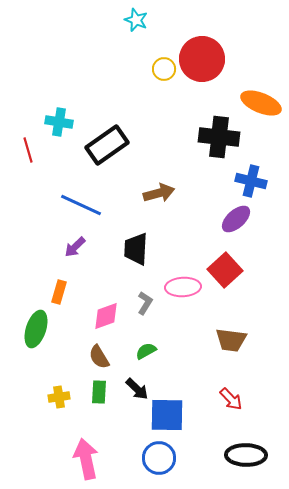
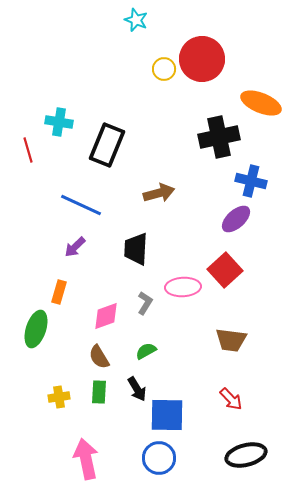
black cross: rotated 18 degrees counterclockwise
black rectangle: rotated 33 degrees counterclockwise
black arrow: rotated 15 degrees clockwise
black ellipse: rotated 15 degrees counterclockwise
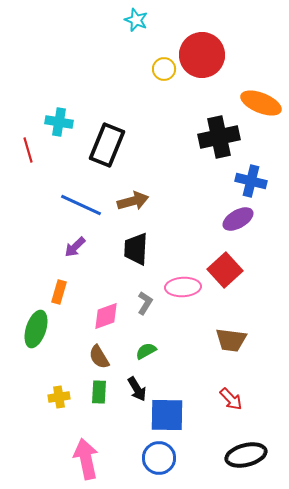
red circle: moved 4 px up
brown arrow: moved 26 px left, 8 px down
purple ellipse: moved 2 px right; rotated 12 degrees clockwise
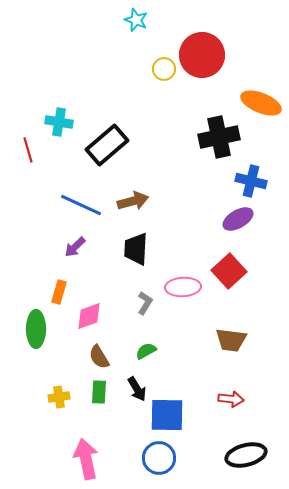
black rectangle: rotated 27 degrees clockwise
red square: moved 4 px right, 1 px down
pink diamond: moved 17 px left
green ellipse: rotated 18 degrees counterclockwise
red arrow: rotated 40 degrees counterclockwise
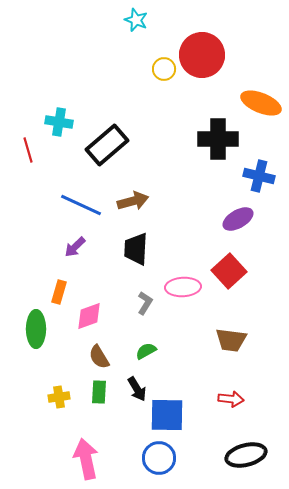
black cross: moved 1 px left, 2 px down; rotated 12 degrees clockwise
blue cross: moved 8 px right, 5 px up
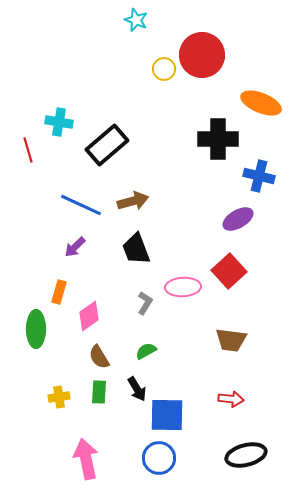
black trapezoid: rotated 24 degrees counterclockwise
pink diamond: rotated 16 degrees counterclockwise
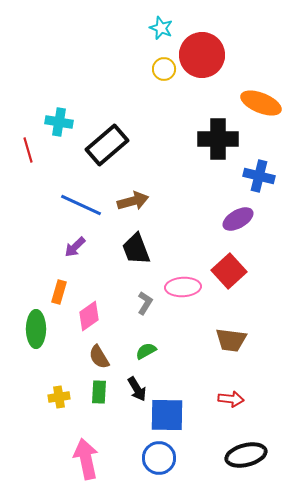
cyan star: moved 25 px right, 8 px down
